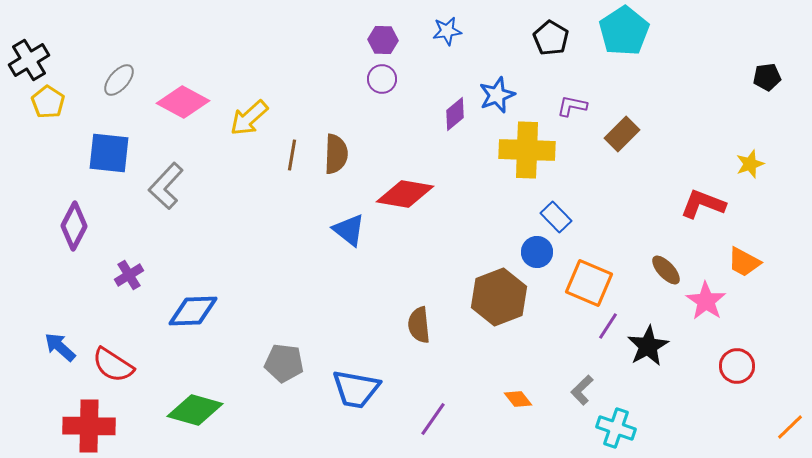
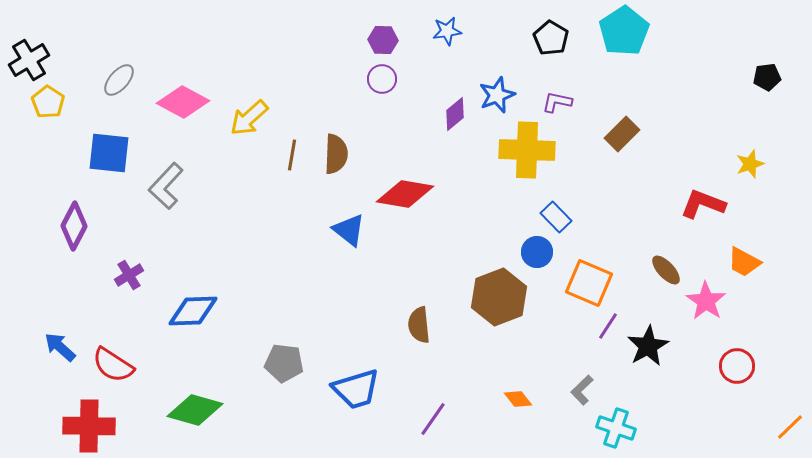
purple L-shape at (572, 106): moved 15 px left, 4 px up
blue trapezoid at (356, 389): rotated 27 degrees counterclockwise
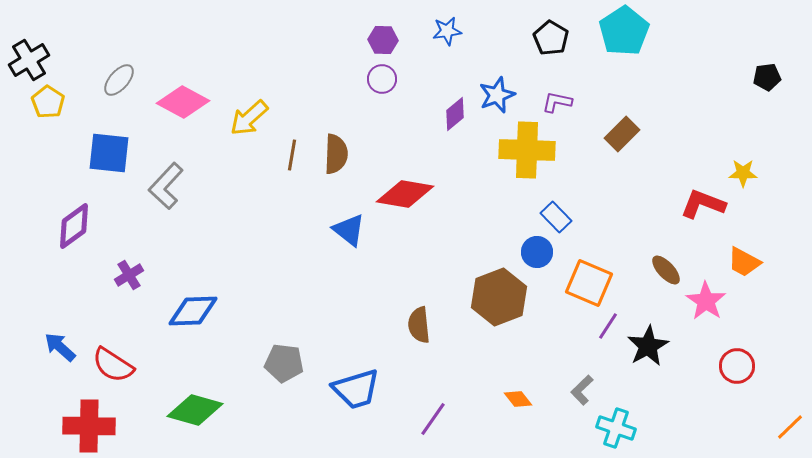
yellow star at (750, 164): moved 7 px left, 9 px down; rotated 20 degrees clockwise
purple diamond at (74, 226): rotated 27 degrees clockwise
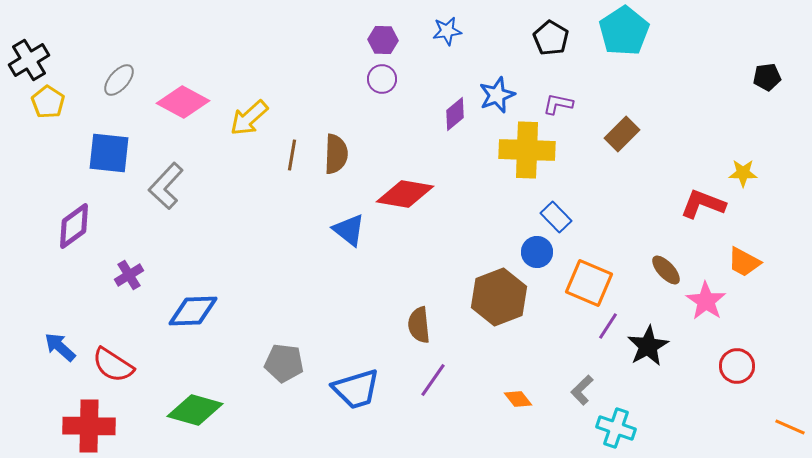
purple L-shape at (557, 102): moved 1 px right, 2 px down
purple line at (433, 419): moved 39 px up
orange line at (790, 427): rotated 68 degrees clockwise
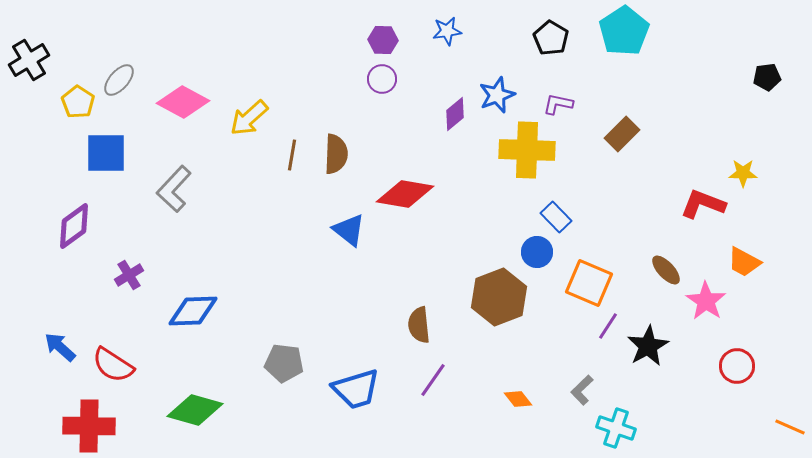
yellow pentagon at (48, 102): moved 30 px right
blue square at (109, 153): moved 3 px left; rotated 6 degrees counterclockwise
gray L-shape at (166, 186): moved 8 px right, 3 px down
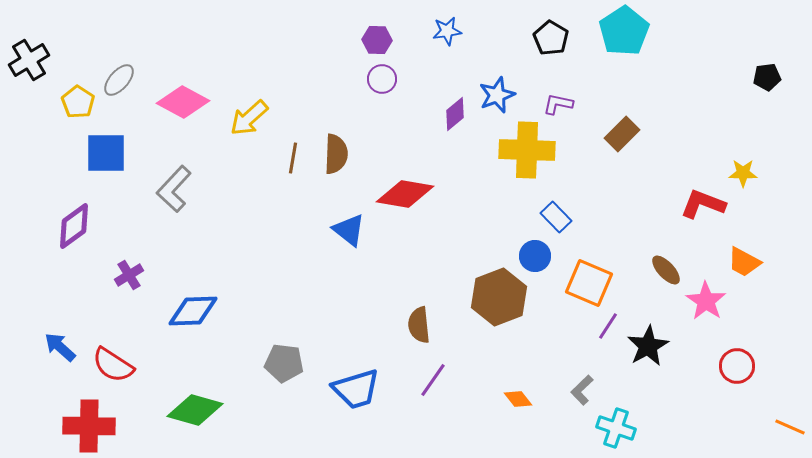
purple hexagon at (383, 40): moved 6 px left
brown line at (292, 155): moved 1 px right, 3 px down
blue circle at (537, 252): moved 2 px left, 4 px down
